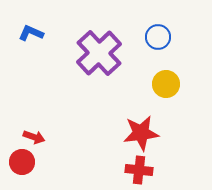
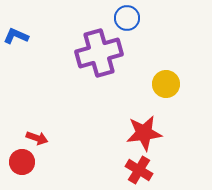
blue L-shape: moved 15 px left, 3 px down
blue circle: moved 31 px left, 19 px up
purple cross: rotated 27 degrees clockwise
red star: moved 3 px right
red arrow: moved 3 px right, 1 px down
red cross: rotated 24 degrees clockwise
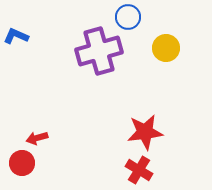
blue circle: moved 1 px right, 1 px up
purple cross: moved 2 px up
yellow circle: moved 36 px up
red star: moved 1 px right, 1 px up
red arrow: rotated 145 degrees clockwise
red circle: moved 1 px down
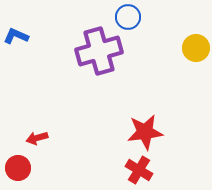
yellow circle: moved 30 px right
red circle: moved 4 px left, 5 px down
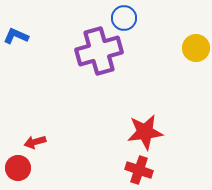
blue circle: moved 4 px left, 1 px down
red arrow: moved 2 px left, 4 px down
red cross: rotated 12 degrees counterclockwise
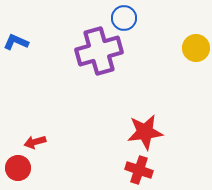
blue L-shape: moved 6 px down
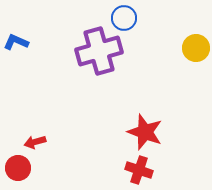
red star: rotated 27 degrees clockwise
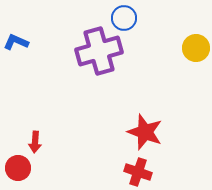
red arrow: rotated 70 degrees counterclockwise
red cross: moved 1 px left, 2 px down
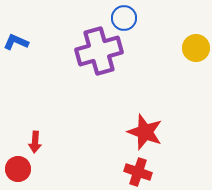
red circle: moved 1 px down
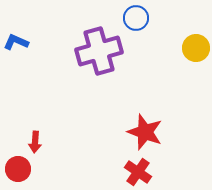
blue circle: moved 12 px right
red cross: rotated 16 degrees clockwise
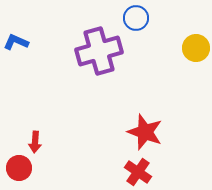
red circle: moved 1 px right, 1 px up
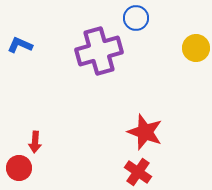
blue L-shape: moved 4 px right, 3 px down
